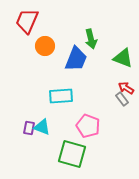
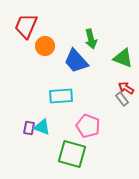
red trapezoid: moved 1 px left, 5 px down
blue trapezoid: moved 2 px down; rotated 116 degrees clockwise
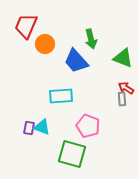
orange circle: moved 2 px up
gray rectangle: rotated 32 degrees clockwise
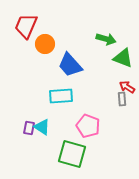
green arrow: moved 15 px right; rotated 60 degrees counterclockwise
blue trapezoid: moved 6 px left, 4 px down
red arrow: moved 1 px right, 1 px up
cyan triangle: rotated 12 degrees clockwise
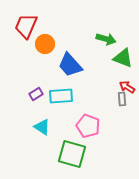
purple rectangle: moved 7 px right, 34 px up; rotated 48 degrees clockwise
